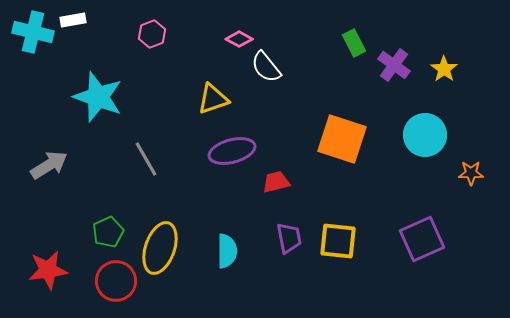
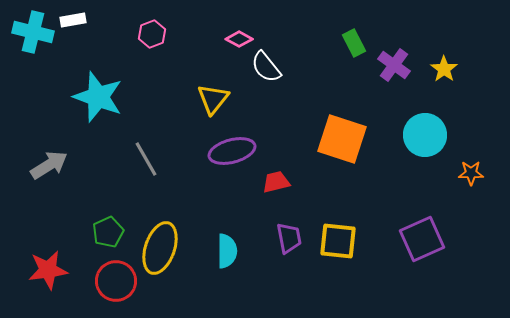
yellow triangle: rotated 32 degrees counterclockwise
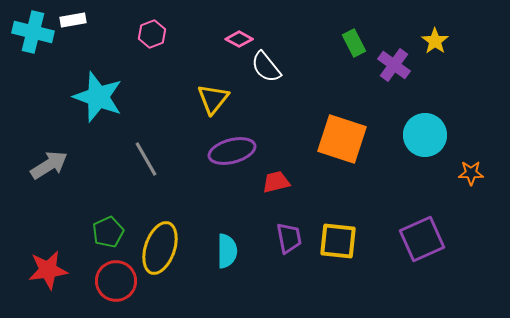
yellow star: moved 9 px left, 28 px up
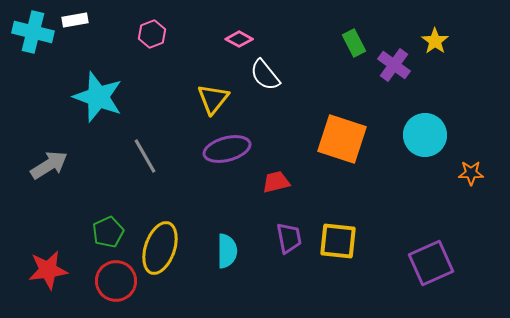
white rectangle: moved 2 px right
white semicircle: moved 1 px left, 8 px down
purple ellipse: moved 5 px left, 2 px up
gray line: moved 1 px left, 3 px up
purple square: moved 9 px right, 24 px down
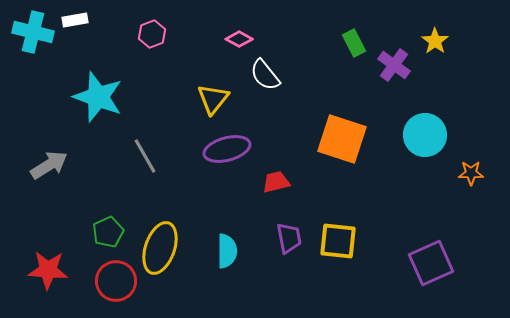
red star: rotated 12 degrees clockwise
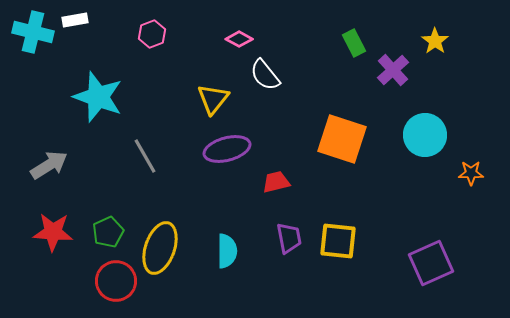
purple cross: moved 1 px left, 5 px down; rotated 12 degrees clockwise
red star: moved 5 px right, 38 px up
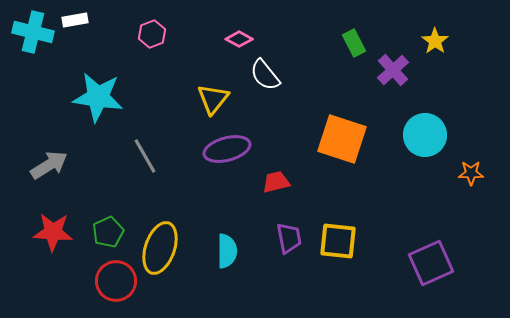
cyan star: rotated 12 degrees counterclockwise
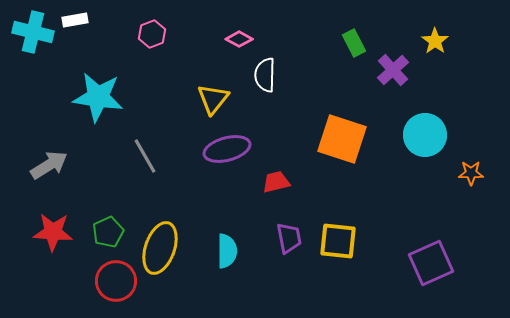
white semicircle: rotated 40 degrees clockwise
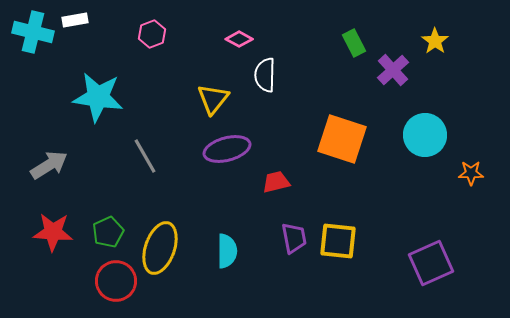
purple trapezoid: moved 5 px right
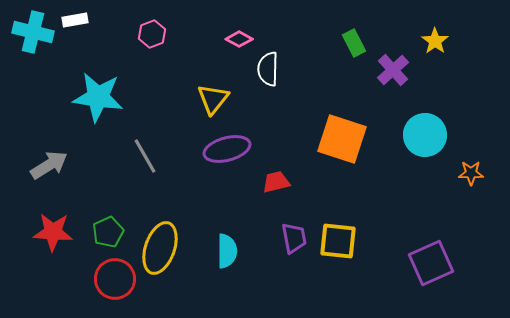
white semicircle: moved 3 px right, 6 px up
red circle: moved 1 px left, 2 px up
